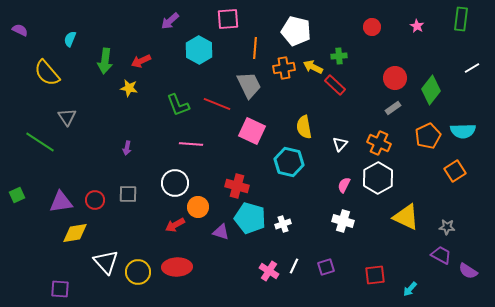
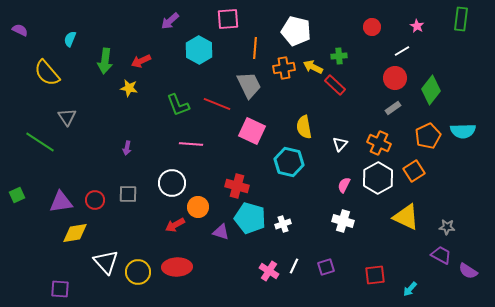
white line at (472, 68): moved 70 px left, 17 px up
orange square at (455, 171): moved 41 px left
white circle at (175, 183): moved 3 px left
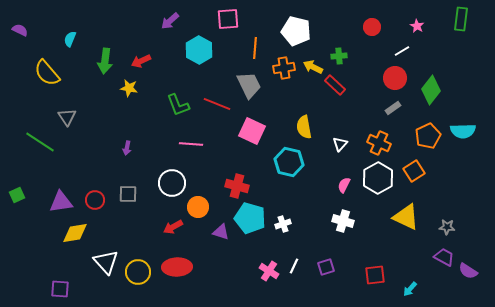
red arrow at (175, 225): moved 2 px left, 2 px down
purple trapezoid at (441, 255): moved 3 px right, 2 px down
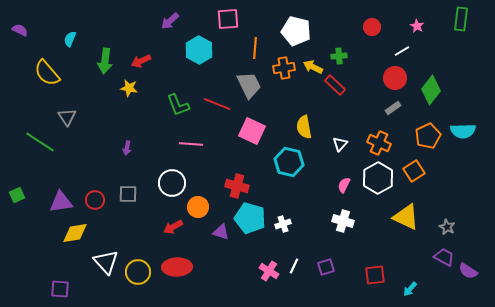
gray star at (447, 227): rotated 21 degrees clockwise
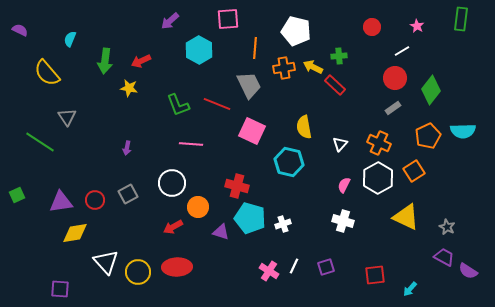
gray square at (128, 194): rotated 30 degrees counterclockwise
